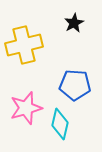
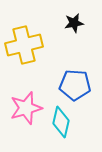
black star: rotated 18 degrees clockwise
cyan diamond: moved 1 px right, 2 px up
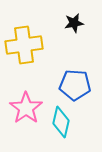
yellow cross: rotated 6 degrees clockwise
pink star: rotated 20 degrees counterclockwise
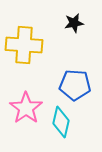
yellow cross: rotated 12 degrees clockwise
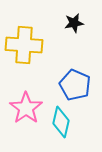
blue pentagon: rotated 20 degrees clockwise
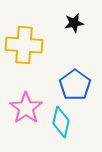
blue pentagon: rotated 12 degrees clockwise
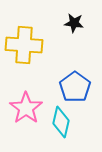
black star: rotated 18 degrees clockwise
blue pentagon: moved 2 px down
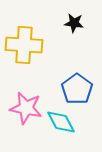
blue pentagon: moved 2 px right, 2 px down
pink star: rotated 24 degrees counterclockwise
cyan diamond: rotated 40 degrees counterclockwise
